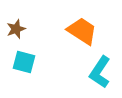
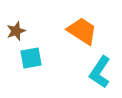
brown star: moved 2 px down
cyan square: moved 7 px right, 4 px up; rotated 25 degrees counterclockwise
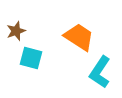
orange trapezoid: moved 3 px left, 6 px down
cyan square: rotated 25 degrees clockwise
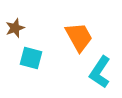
brown star: moved 1 px left, 3 px up
orange trapezoid: rotated 28 degrees clockwise
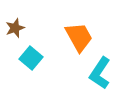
cyan square: rotated 25 degrees clockwise
cyan L-shape: moved 1 px down
